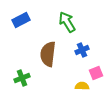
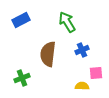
pink square: rotated 16 degrees clockwise
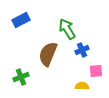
green arrow: moved 7 px down
brown semicircle: rotated 15 degrees clockwise
pink square: moved 2 px up
green cross: moved 1 px left, 1 px up
